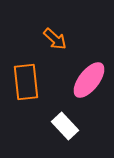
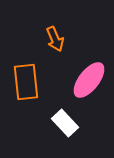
orange arrow: rotated 25 degrees clockwise
white rectangle: moved 3 px up
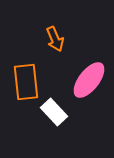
white rectangle: moved 11 px left, 11 px up
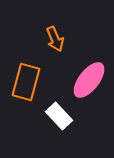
orange rectangle: rotated 21 degrees clockwise
white rectangle: moved 5 px right, 4 px down
